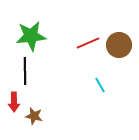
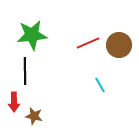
green star: moved 1 px right, 1 px up
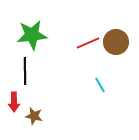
brown circle: moved 3 px left, 3 px up
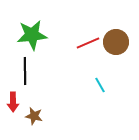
red arrow: moved 1 px left
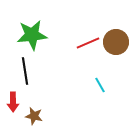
black line: rotated 8 degrees counterclockwise
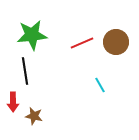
red line: moved 6 px left
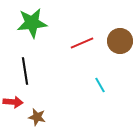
green star: moved 12 px up
brown circle: moved 4 px right, 1 px up
red arrow: rotated 84 degrees counterclockwise
brown star: moved 3 px right, 1 px down
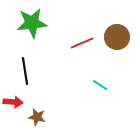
brown circle: moved 3 px left, 4 px up
cyan line: rotated 28 degrees counterclockwise
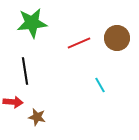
brown circle: moved 1 px down
red line: moved 3 px left
cyan line: rotated 28 degrees clockwise
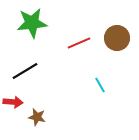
black line: rotated 68 degrees clockwise
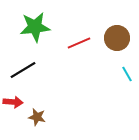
green star: moved 3 px right, 4 px down
black line: moved 2 px left, 1 px up
cyan line: moved 27 px right, 11 px up
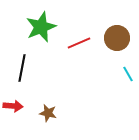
green star: moved 6 px right; rotated 16 degrees counterclockwise
black line: moved 1 px left, 2 px up; rotated 48 degrees counterclockwise
cyan line: moved 1 px right
red arrow: moved 4 px down
brown star: moved 11 px right, 4 px up
